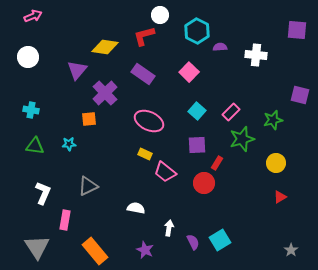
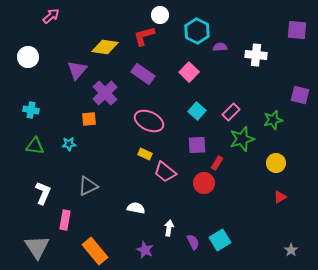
pink arrow at (33, 16): moved 18 px right; rotated 18 degrees counterclockwise
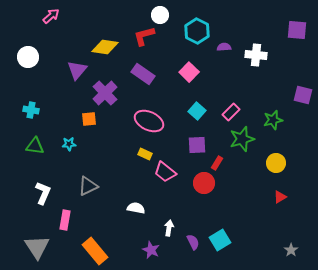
purple semicircle at (220, 47): moved 4 px right
purple square at (300, 95): moved 3 px right
purple star at (145, 250): moved 6 px right
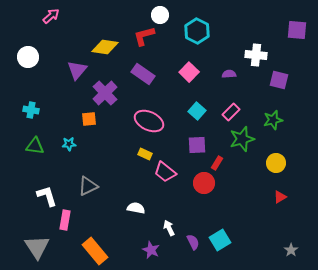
purple semicircle at (224, 47): moved 5 px right, 27 px down
purple square at (303, 95): moved 24 px left, 15 px up
white L-shape at (43, 193): moved 4 px right, 3 px down; rotated 40 degrees counterclockwise
white arrow at (169, 228): rotated 35 degrees counterclockwise
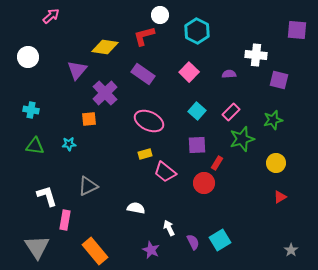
yellow rectangle at (145, 154): rotated 40 degrees counterclockwise
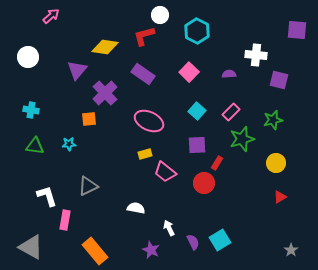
gray triangle at (37, 247): moved 6 px left; rotated 28 degrees counterclockwise
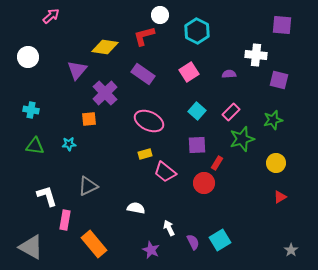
purple square at (297, 30): moved 15 px left, 5 px up
pink square at (189, 72): rotated 12 degrees clockwise
orange rectangle at (95, 251): moved 1 px left, 7 px up
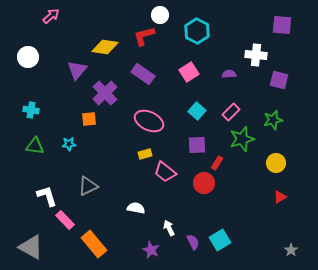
pink rectangle at (65, 220): rotated 54 degrees counterclockwise
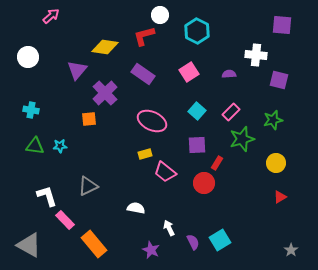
pink ellipse at (149, 121): moved 3 px right
cyan star at (69, 144): moved 9 px left, 2 px down
gray triangle at (31, 247): moved 2 px left, 2 px up
